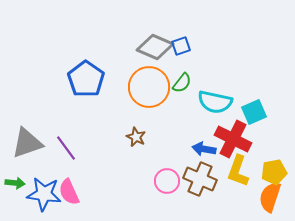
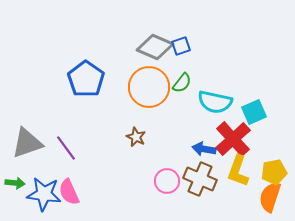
red cross: rotated 21 degrees clockwise
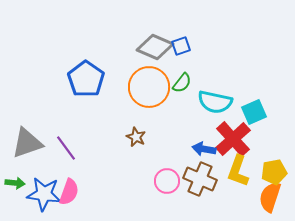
pink semicircle: rotated 136 degrees counterclockwise
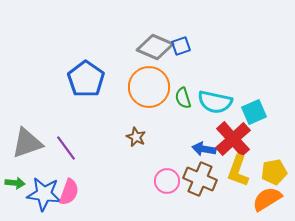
green semicircle: moved 1 px right, 15 px down; rotated 125 degrees clockwise
orange semicircle: moved 3 px left, 2 px down; rotated 40 degrees clockwise
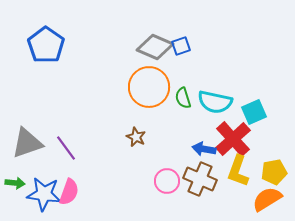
blue pentagon: moved 40 px left, 34 px up
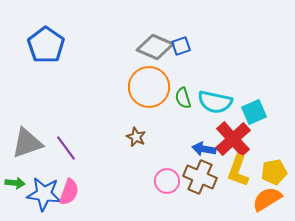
brown cross: moved 2 px up
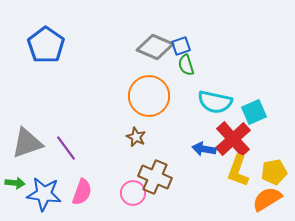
orange circle: moved 9 px down
green semicircle: moved 3 px right, 33 px up
brown cross: moved 45 px left
pink circle: moved 34 px left, 12 px down
pink semicircle: moved 13 px right
